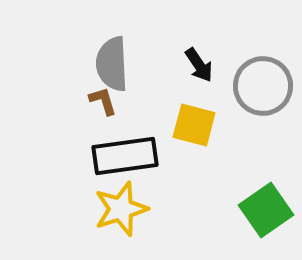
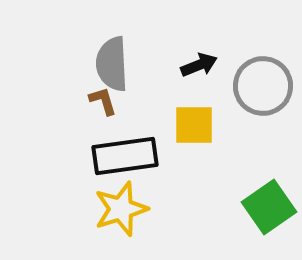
black arrow: rotated 78 degrees counterclockwise
yellow square: rotated 15 degrees counterclockwise
green square: moved 3 px right, 3 px up
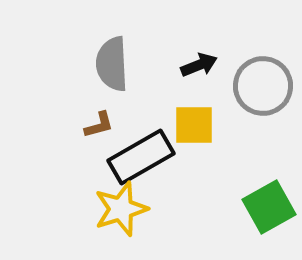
brown L-shape: moved 4 px left, 24 px down; rotated 92 degrees clockwise
black rectangle: moved 16 px right, 1 px down; rotated 22 degrees counterclockwise
green square: rotated 6 degrees clockwise
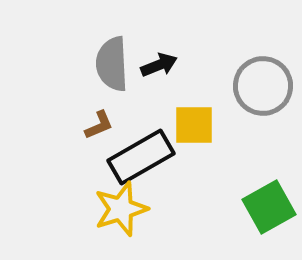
black arrow: moved 40 px left
brown L-shape: rotated 8 degrees counterclockwise
